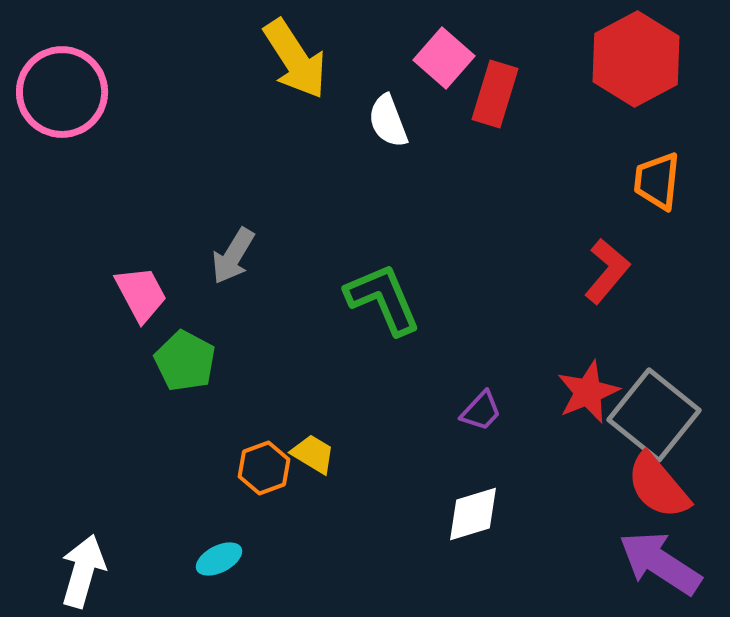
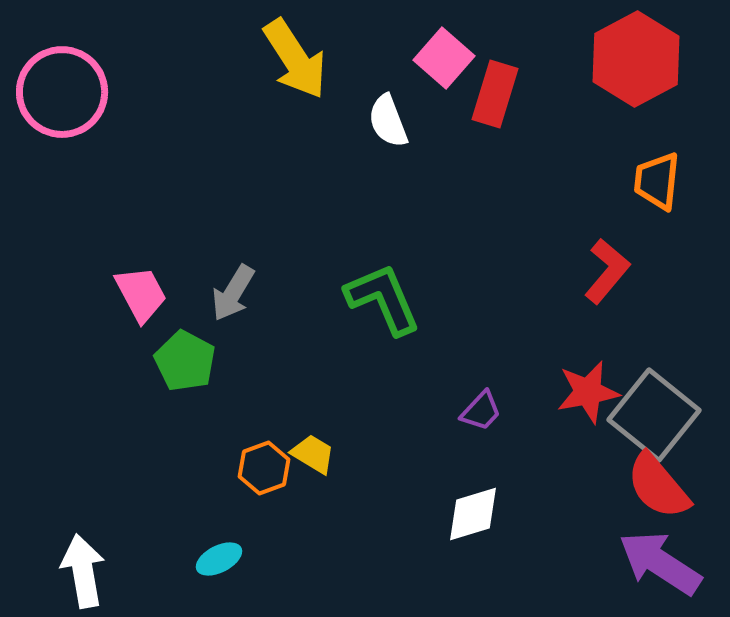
gray arrow: moved 37 px down
red star: rotated 12 degrees clockwise
white arrow: rotated 26 degrees counterclockwise
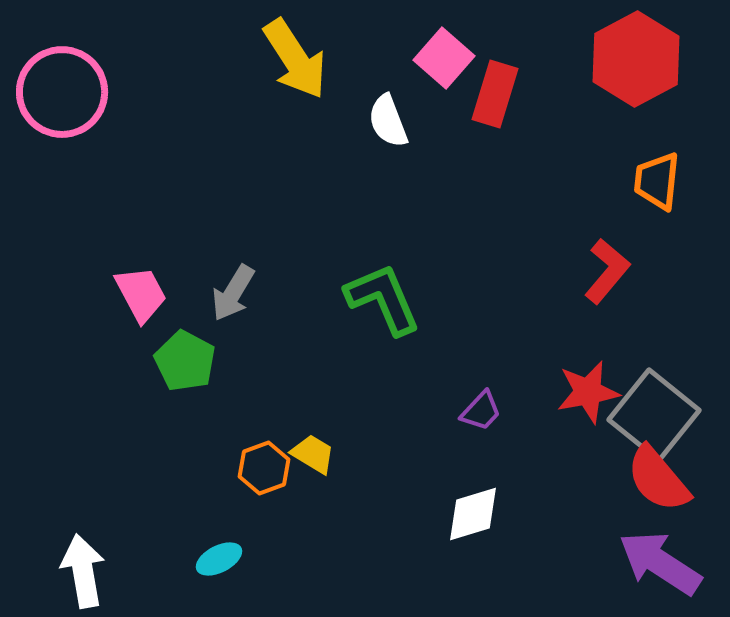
red semicircle: moved 7 px up
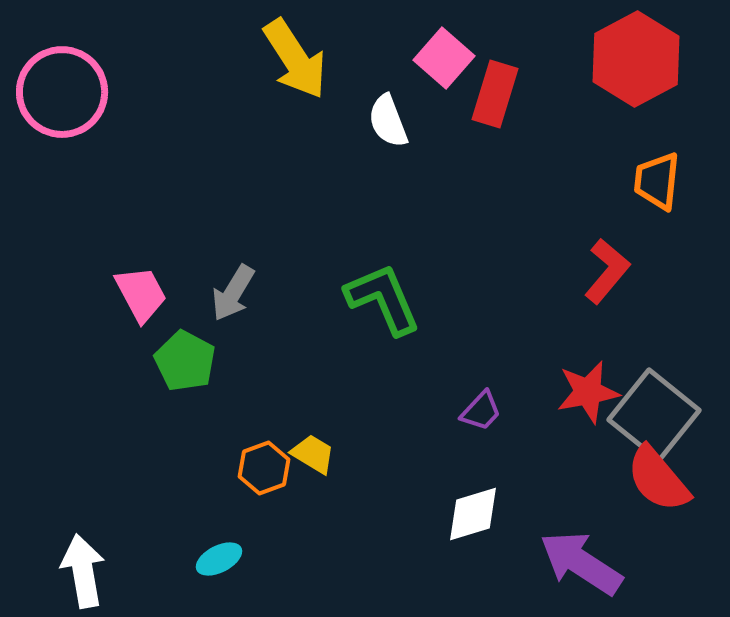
purple arrow: moved 79 px left
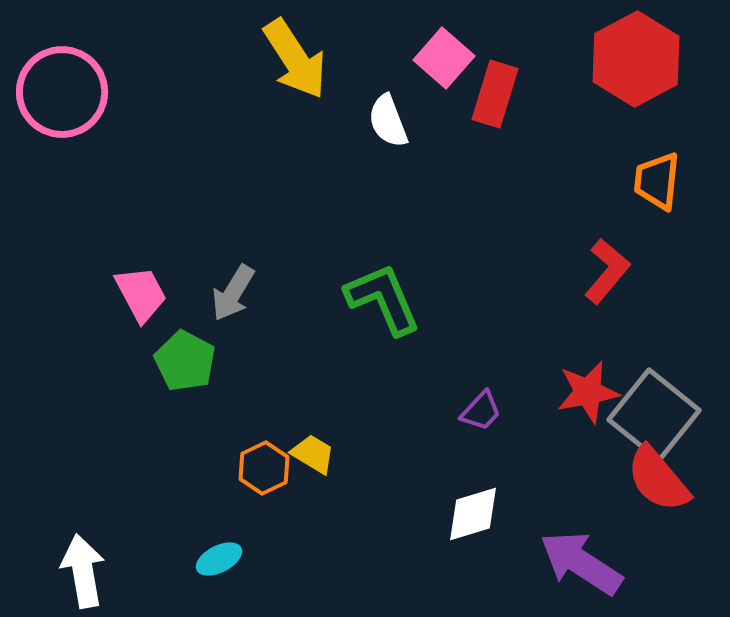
orange hexagon: rotated 6 degrees counterclockwise
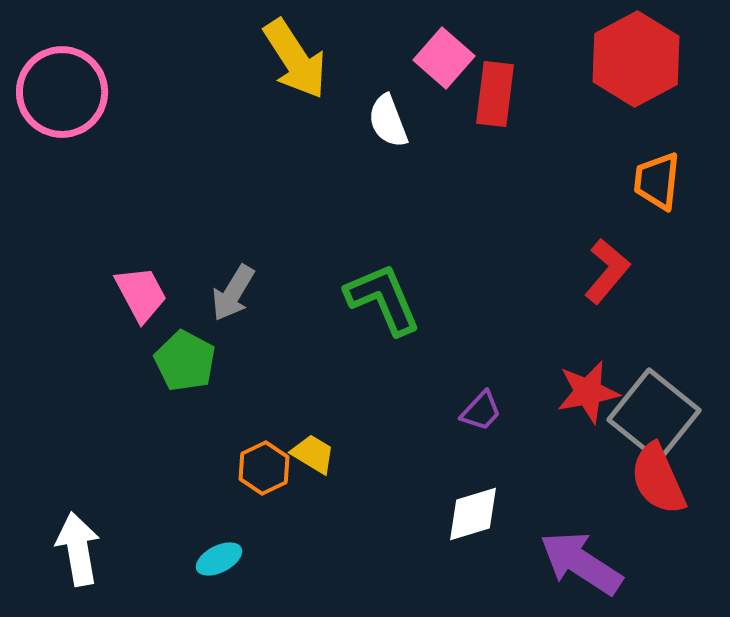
red rectangle: rotated 10 degrees counterclockwise
red semicircle: rotated 16 degrees clockwise
white arrow: moved 5 px left, 22 px up
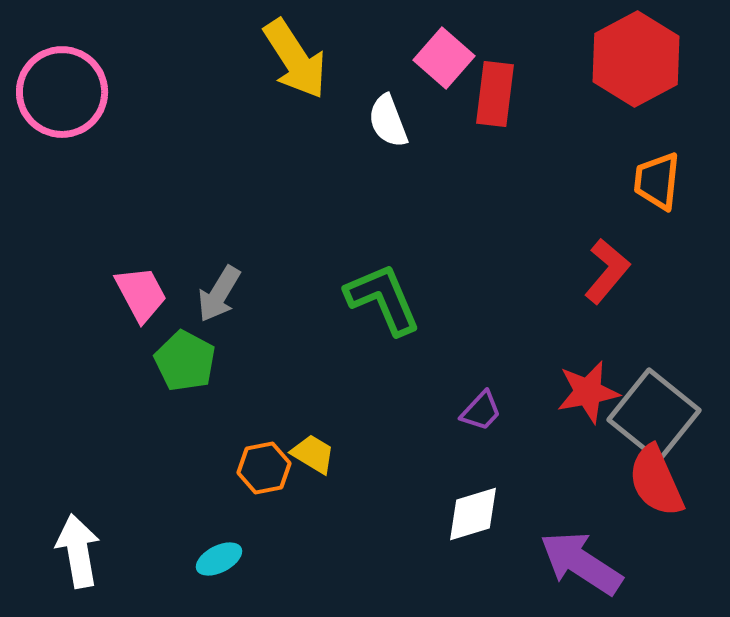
gray arrow: moved 14 px left, 1 px down
orange hexagon: rotated 15 degrees clockwise
red semicircle: moved 2 px left, 2 px down
white arrow: moved 2 px down
